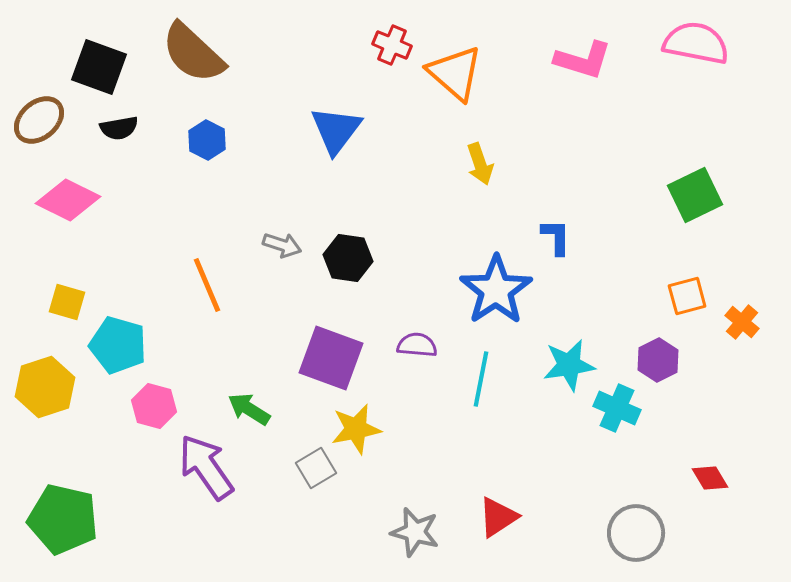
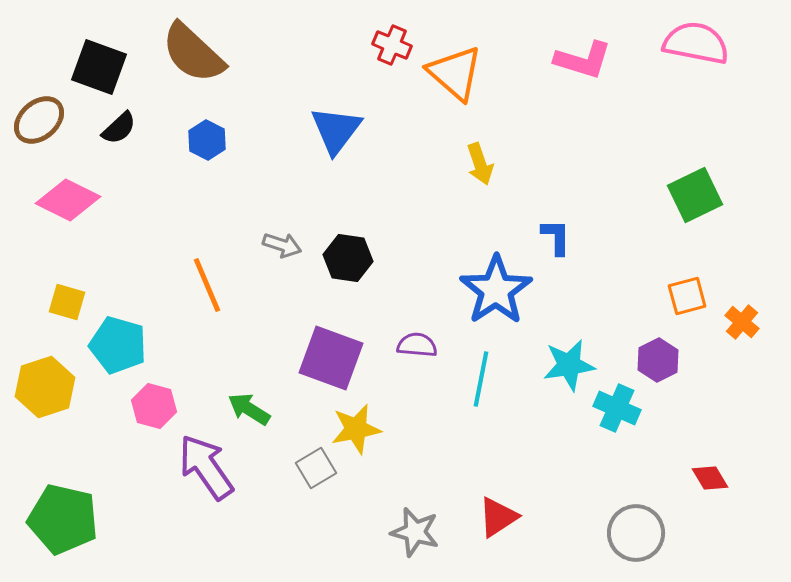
black semicircle: rotated 33 degrees counterclockwise
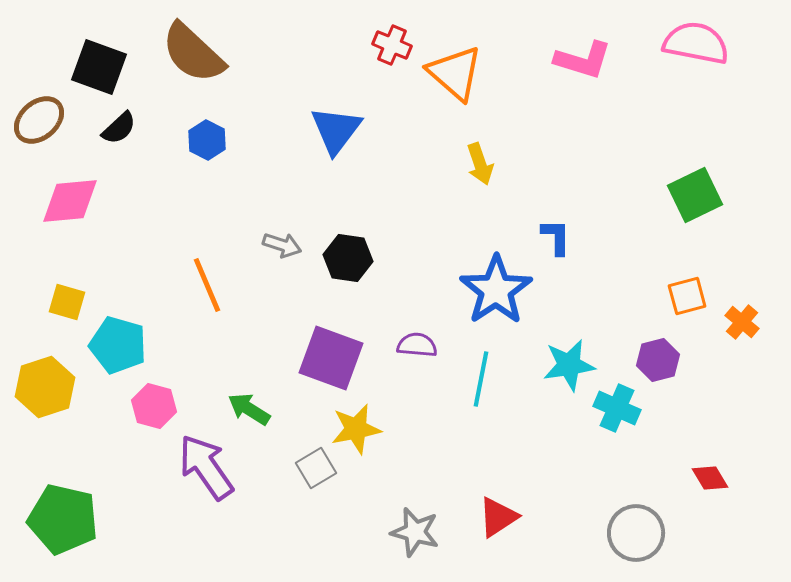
pink diamond: moved 2 px right, 1 px down; rotated 32 degrees counterclockwise
purple hexagon: rotated 12 degrees clockwise
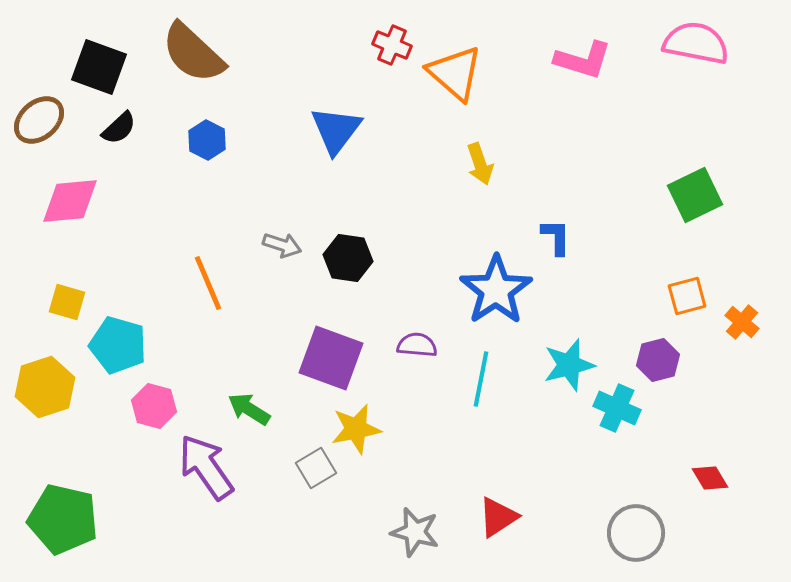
orange line: moved 1 px right, 2 px up
cyan star: rotated 6 degrees counterclockwise
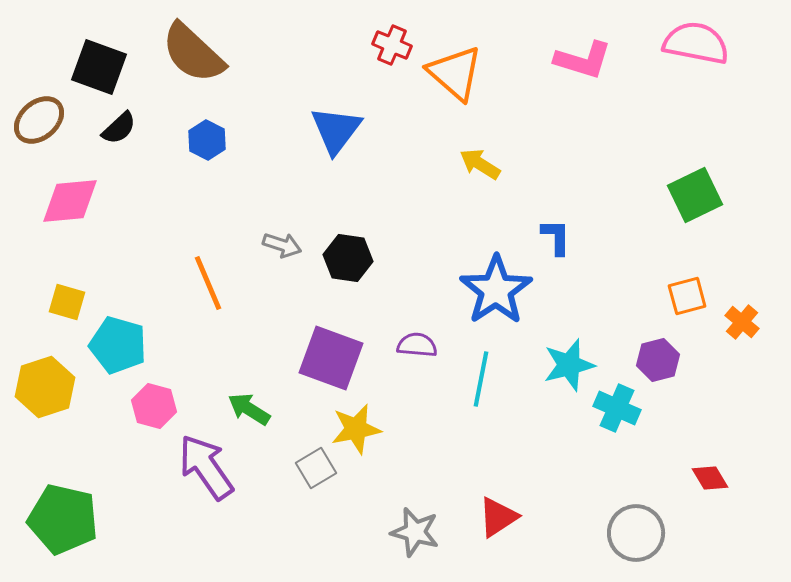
yellow arrow: rotated 141 degrees clockwise
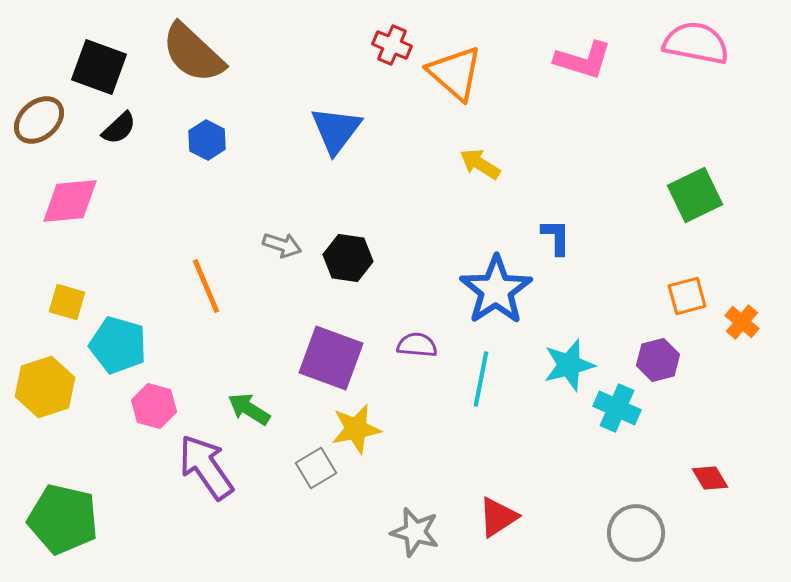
orange line: moved 2 px left, 3 px down
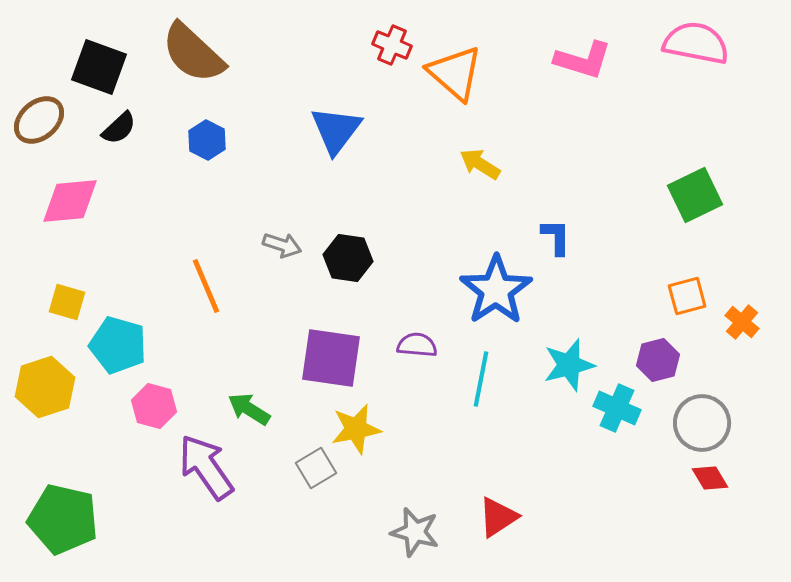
purple square: rotated 12 degrees counterclockwise
gray circle: moved 66 px right, 110 px up
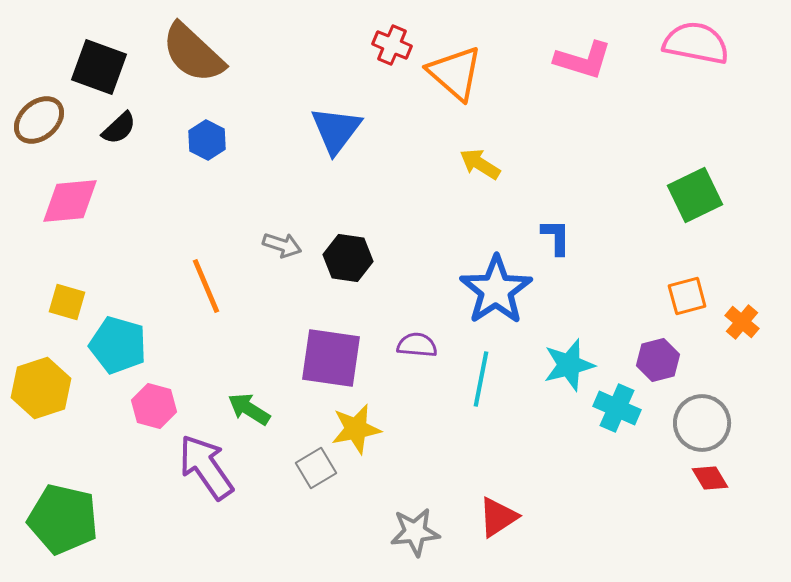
yellow hexagon: moved 4 px left, 1 px down
gray star: rotated 21 degrees counterclockwise
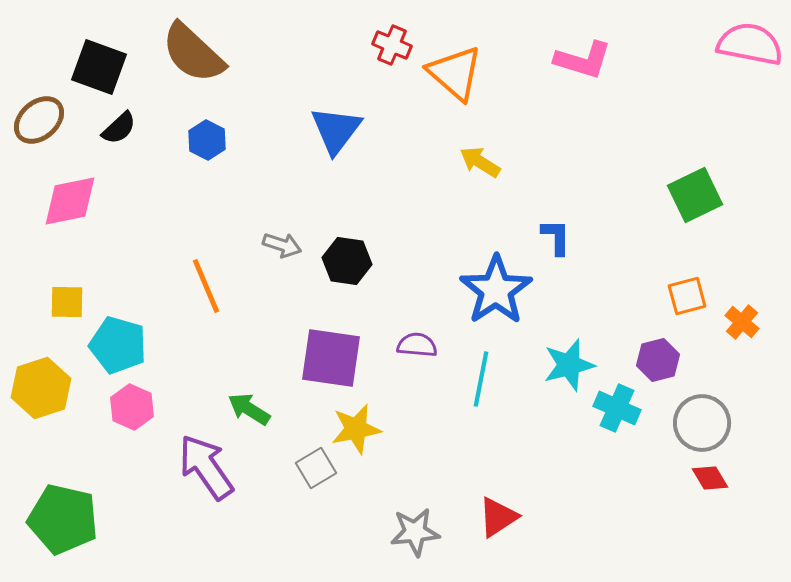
pink semicircle: moved 54 px right, 1 px down
yellow arrow: moved 2 px up
pink diamond: rotated 6 degrees counterclockwise
black hexagon: moved 1 px left, 3 px down
yellow square: rotated 15 degrees counterclockwise
pink hexagon: moved 22 px left, 1 px down; rotated 9 degrees clockwise
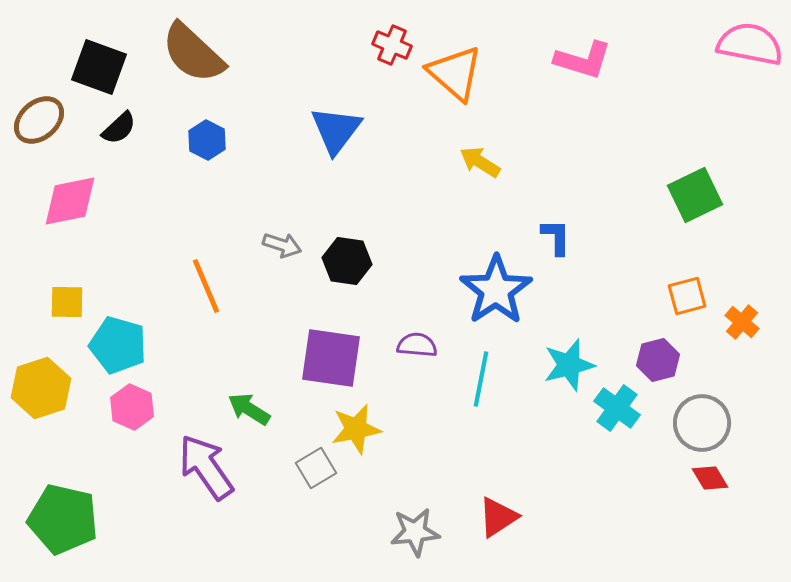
cyan cross: rotated 12 degrees clockwise
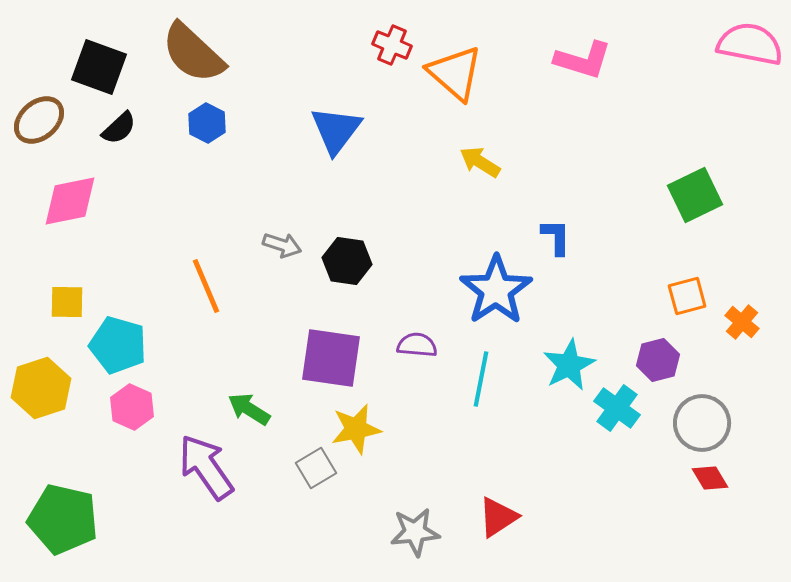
blue hexagon: moved 17 px up
cyan star: rotated 12 degrees counterclockwise
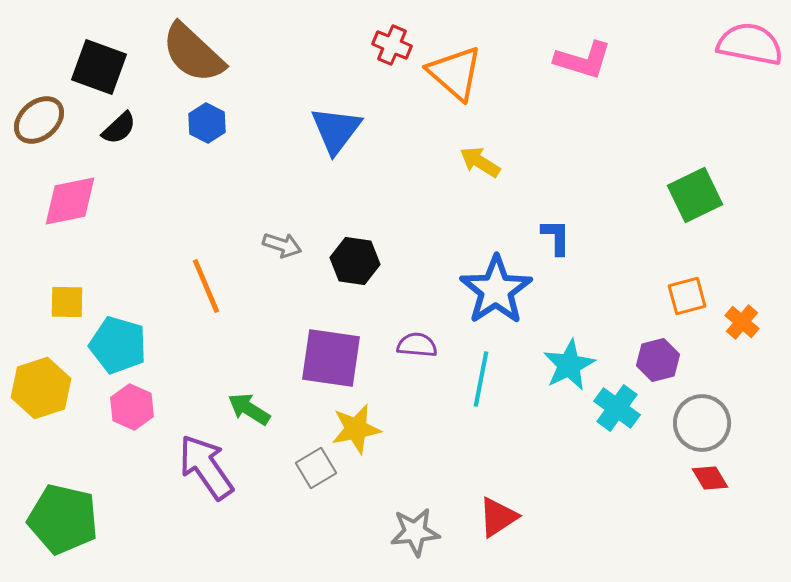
black hexagon: moved 8 px right
